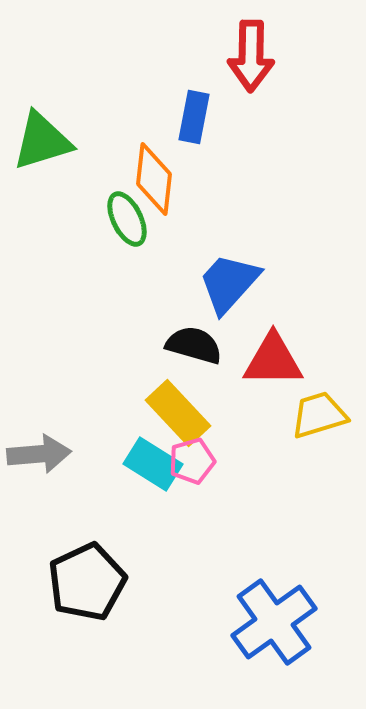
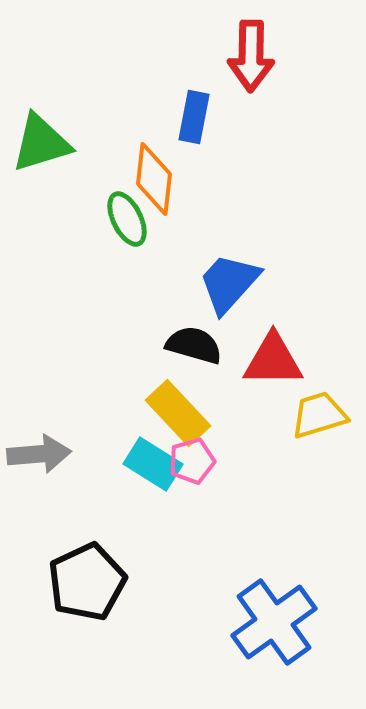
green triangle: moved 1 px left, 2 px down
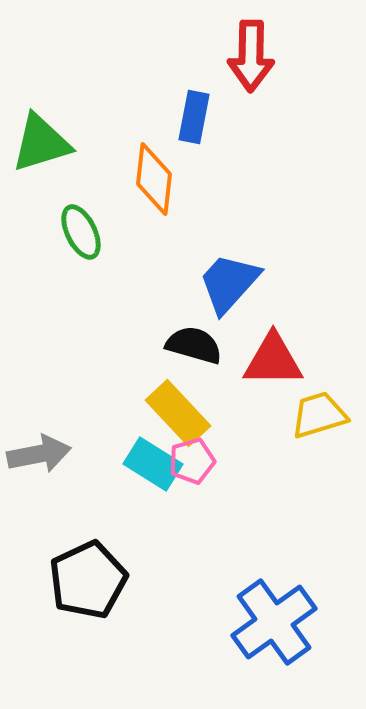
green ellipse: moved 46 px left, 13 px down
gray arrow: rotated 6 degrees counterclockwise
black pentagon: moved 1 px right, 2 px up
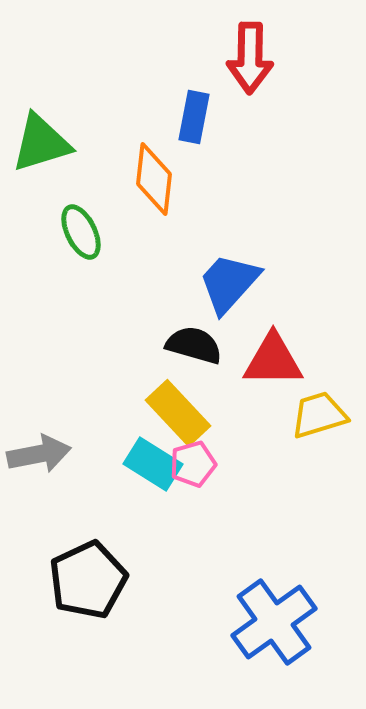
red arrow: moved 1 px left, 2 px down
pink pentagon: moved 1 px right, 3 px down
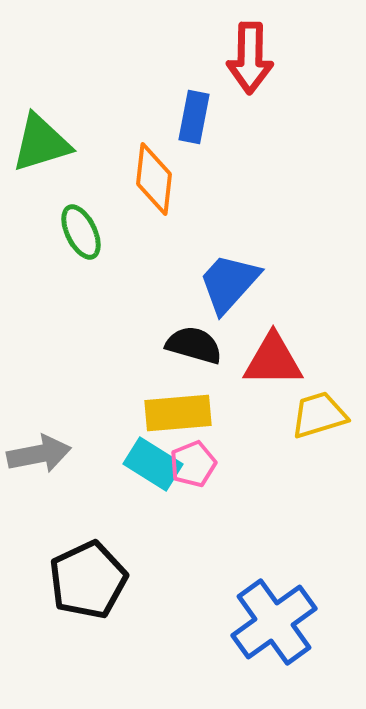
yellow rectangle: rotated 52 degrees counterclockwise
pink pentagon: rotated 6 degrees counterclockwise
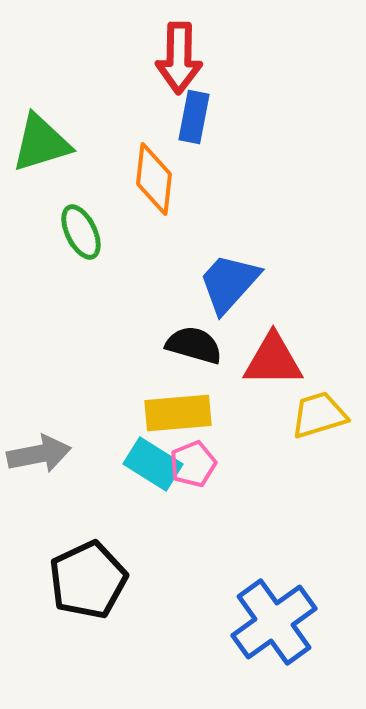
red arrow: moved 71 px left
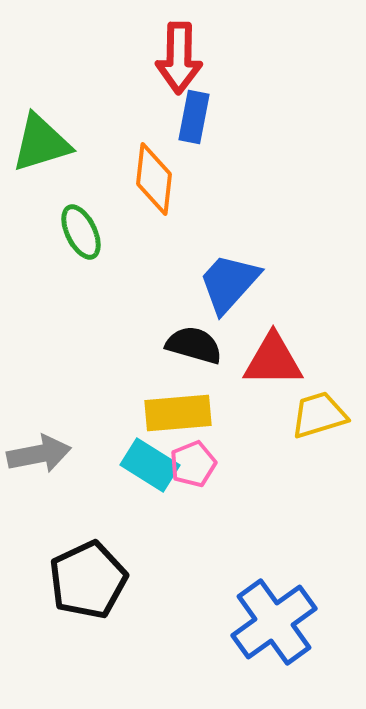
cyan rectangle: moved 3 px left, 1 px down
